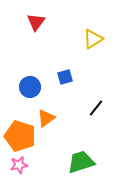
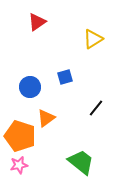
red triangle: moved 1 px right; rotated 18 degrees clockwise
green trapezoid: rotated 56 degrees clockwise
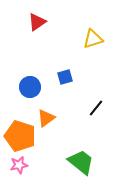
yellow triangle: rotated 15 degrees clockwise
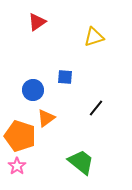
yellow triangle: moved 1 px right, 2 px up
blue square: rotated 21 degrees clockwise
blue circle: moved 3 px right, 3 px down
pink star: moved 2 px left, 1 px down; rotated 24 degrees counterclockwise
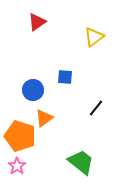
yellow triangle: rotated 20 degrees counterclockwise
orange triangle: moved 2 px left
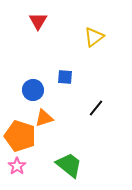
red triangle: moved 1 px right, 1 px up; rotated 24 degrees counterclockwise
orange triangle: rotated 18 degrees clockwise
green trapezoid: moved 12 px left, 3 px down
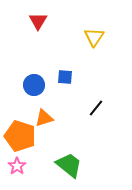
yellow triangle: rotated 20 degrees counterclockwise
blue circle: moved 1 px right, 5 px up
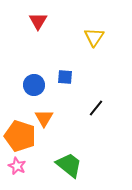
orange triangle: rotated 42 degrees counterclockwise
pink star: rotated 12 degrees counterclockwise
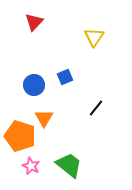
red triangle: moved 4 px left, 1 px down; rotated 12 degrees clockwise
blue square: rotated 28 degrees counterclockwise
pink star: moved 14 px right
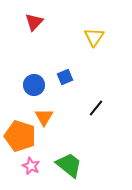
orange triangle: moved 1 px up
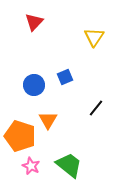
orange triangle: moved 4 px right, 3 px down
